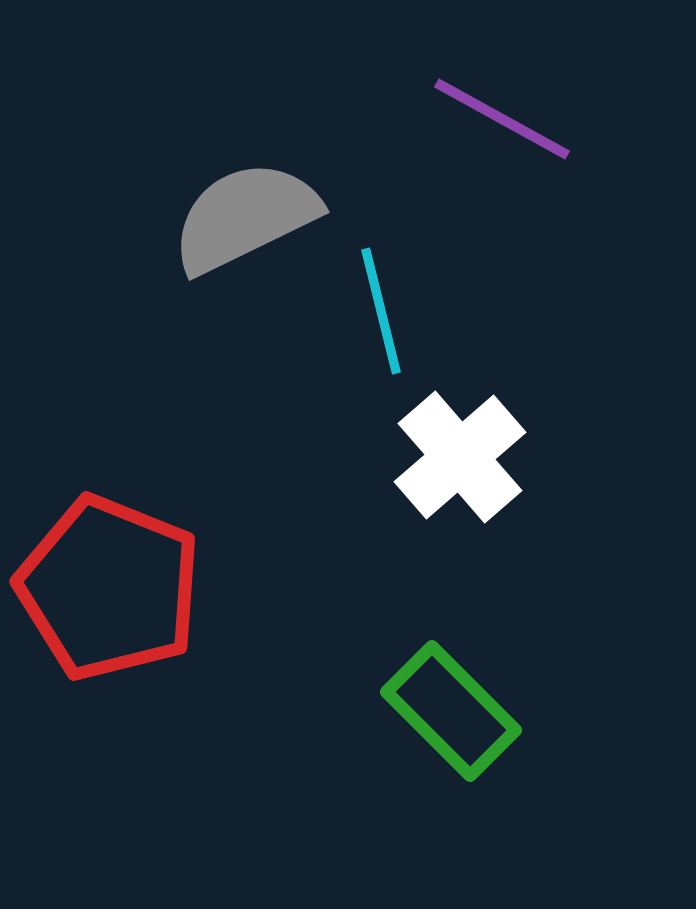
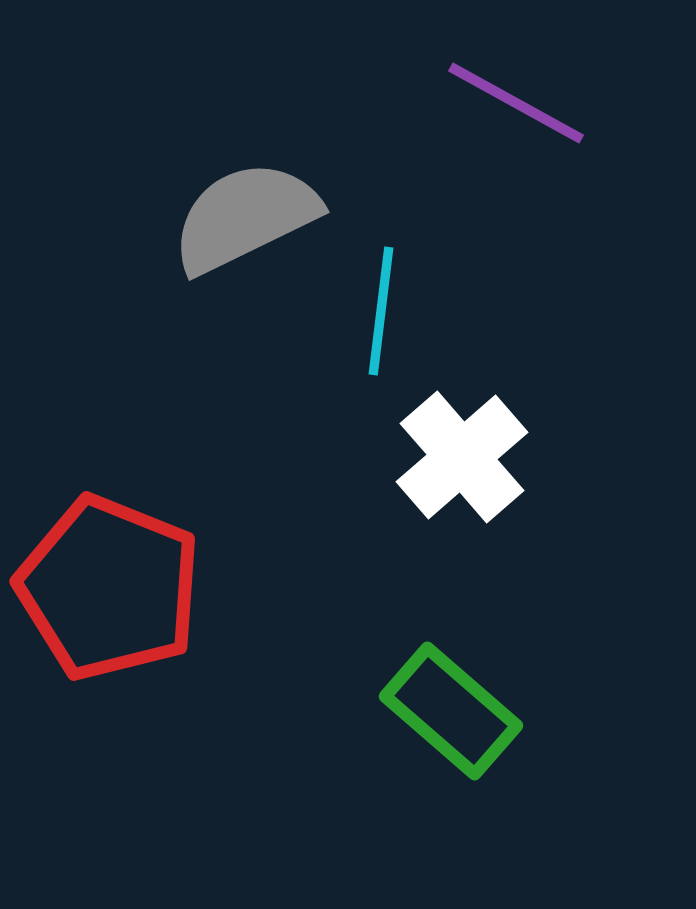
purple line: moved 14 px right, 16 px up
cyan line: rotated 21 degrees clockwise
white cross: moved 2 px right
green rectangle: rotated 4 degrees counterclockwise
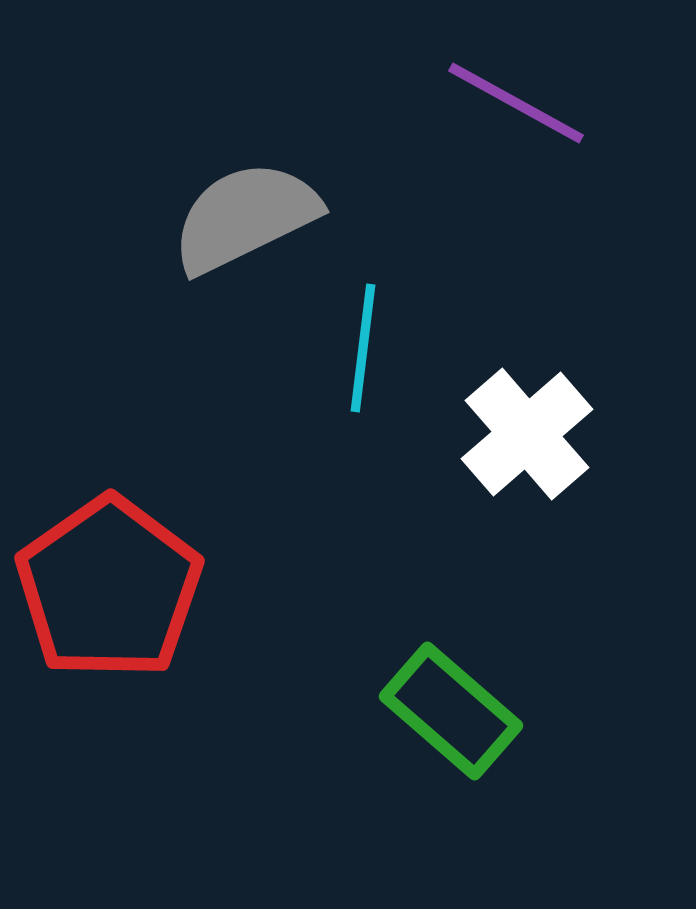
cyan line: moved 18 px left, 37 px down
white cross: moved 65 px right, 23 px up
red pentagon: rotated 15 degrees clockwise
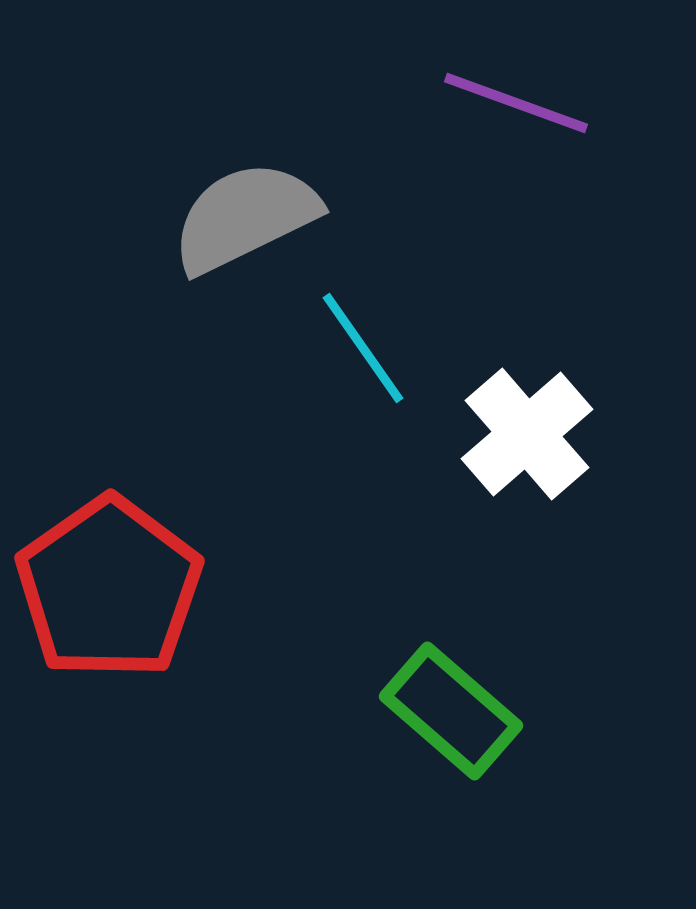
purple line: rotated 9 degrees counterclockwise
cyan line: rotated 42 degrees counterclockwise
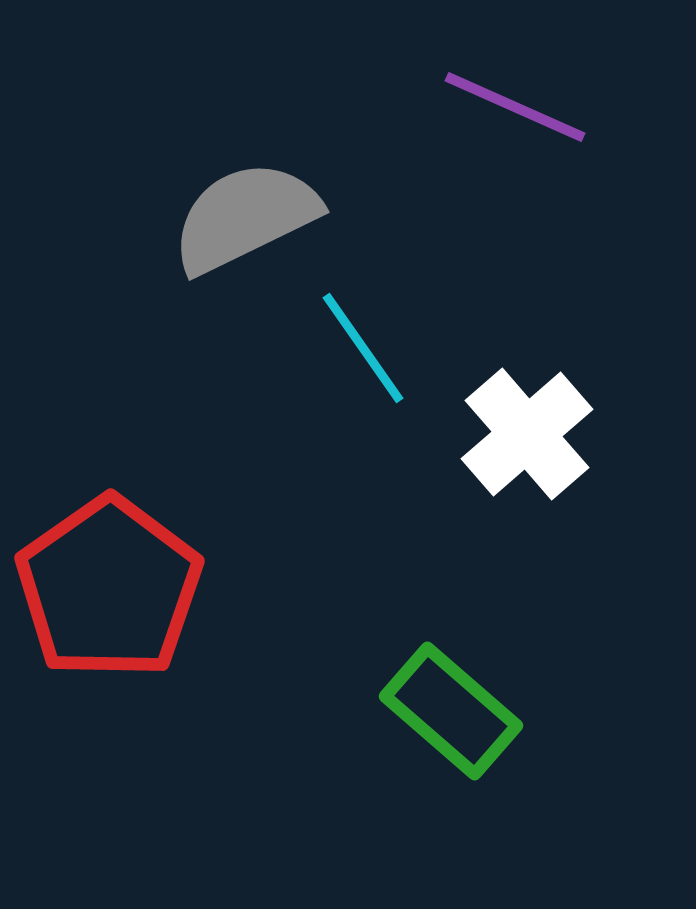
purple line: moved 1 px left, 4 px down; rotated 4 degrees clockwise
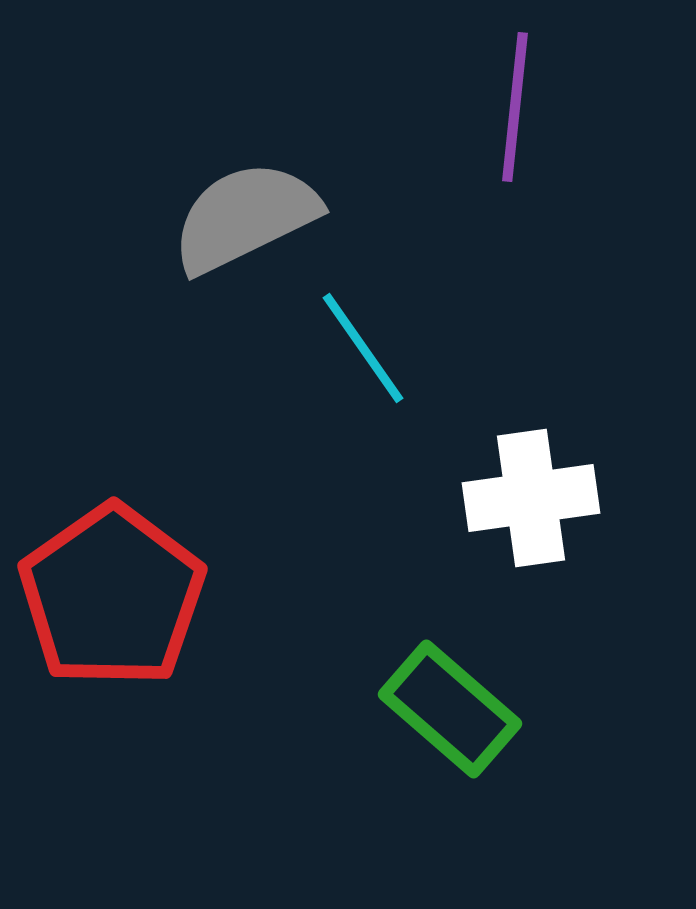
purple line: rotated 72 degrees clockwise
white cross: moved 4 px right, 64 px down; rotated 33 degrees clockwise
red pentagon: moved 3 px right, 8 px down
green rectangle: moved 1 px left, 2 px up
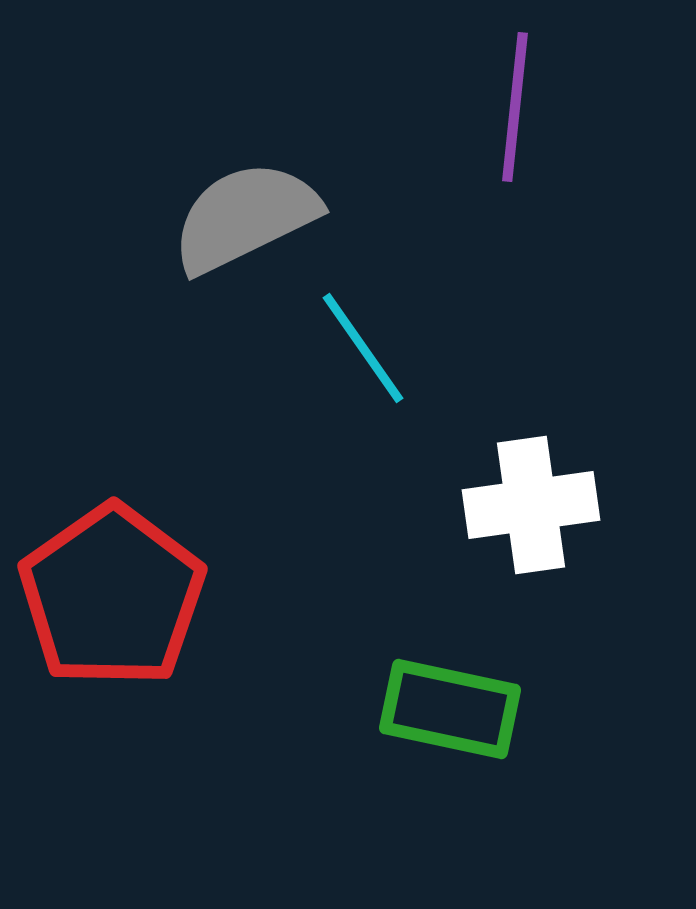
white cross: moved 7 px down
green rectangle: rotated 29 degrees counterclockwise
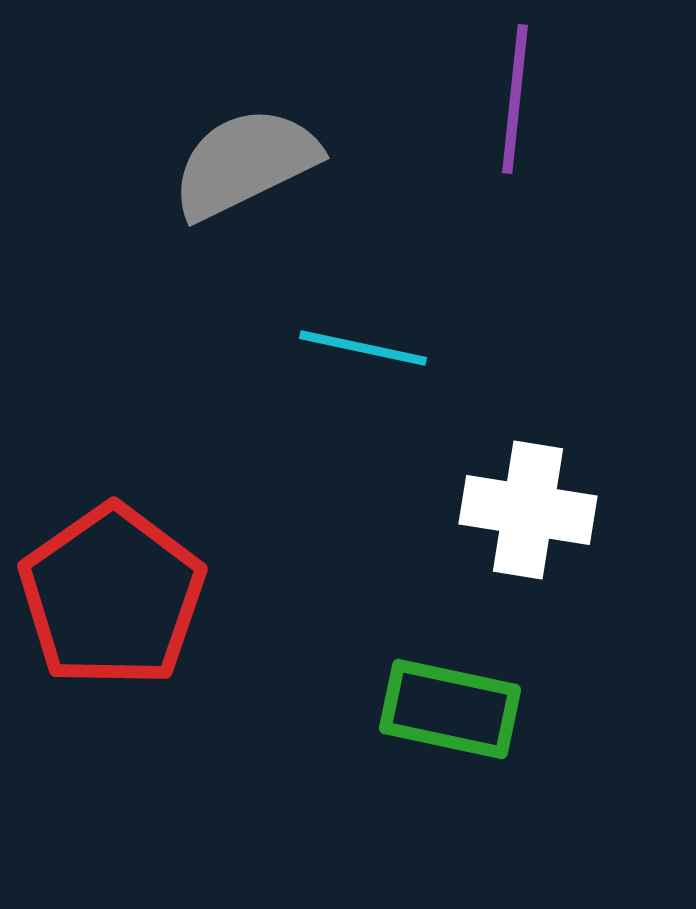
purple line: moved 8 px up
gray semicircle: moved 54 px up
cyan line: rotated 43 degrees counterclockwise
white cross: moved 3 px left, 5 px down; rotated 17 degrees clockwise
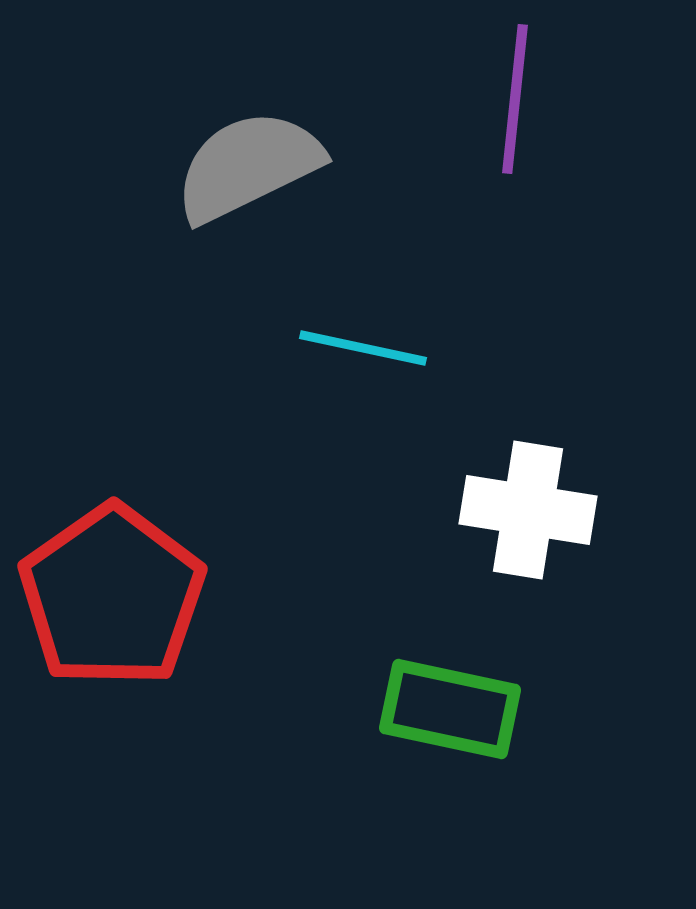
gray semicircle: moved 3 px right, 3 px down
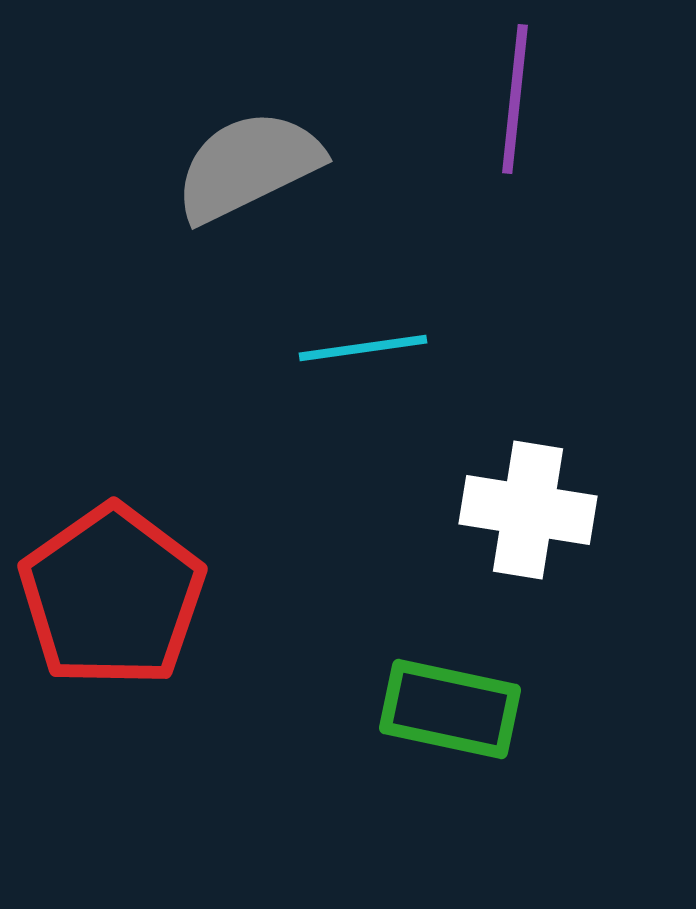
cyan line: rotated 20 degrees counterclockwise
